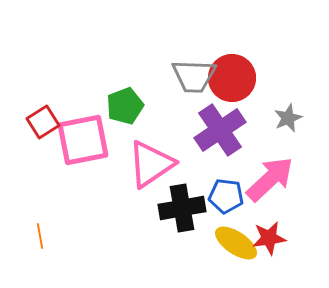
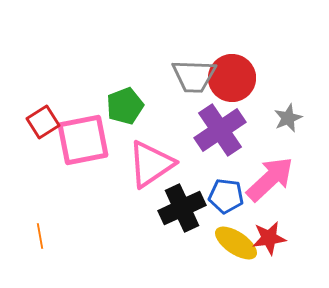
black cross: rotated 15 degrees counterclockwise
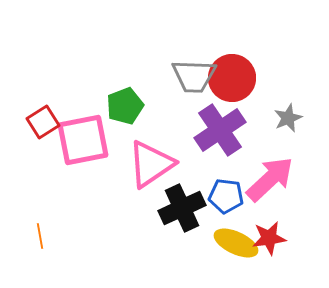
yellow ellipse: rotated 9 degrees counterclockwise
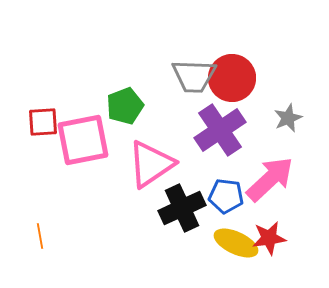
red square: rotated 28 degrees clockwise
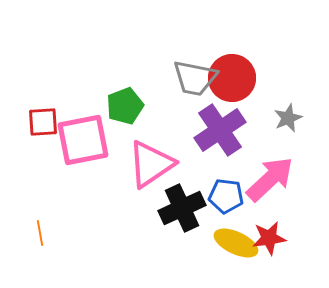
gray trapezoid: moved 1 px right, 2 px down; rotated 9 degrees clockwise
orange line: moved 3 px up
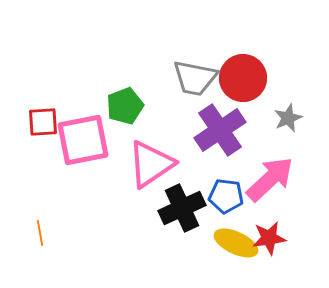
red circle: moved 11 px right
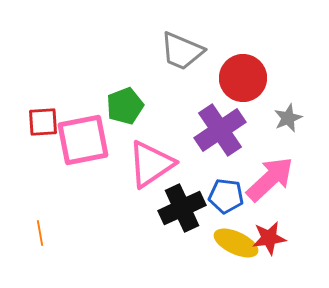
gray trapezoid: moved 13 px left, 27 px up; rotated 12 degrees clockwise
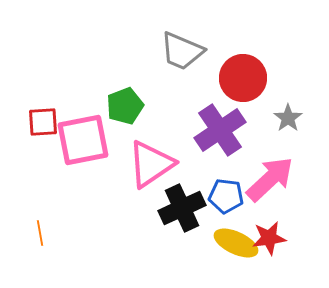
gray star: rotated 12 degrees counterclockwise
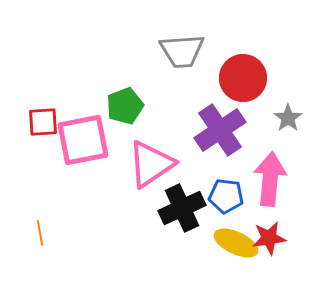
gray trapezoid: rotated 27 degrees counterclockwise
pink arrow: rotated 42 degrees counterclockwise
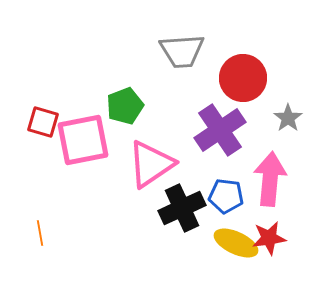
red square: rotated 20 degrees clockwise
